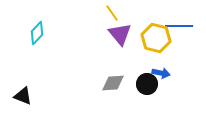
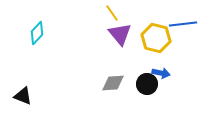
blue line: moved 4 px right, 2 px up; rotated 8 degrees counterclockwise
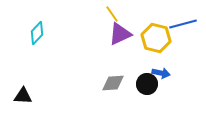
yellow line: moved 1 px down
blue line: rotated 8 degrees counterclockwise
purple triangle: rotated 45 degrees clockwise
black triangle: rotated 18 degrees counterclockwise
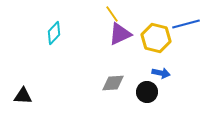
blue line: moved 3 px right
cyan diamond: moved 17 px right
black circle: moved 8 px down
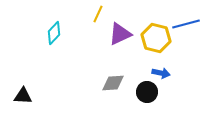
yellow line: moved 14 px left; rotated 60 degrees clockwise
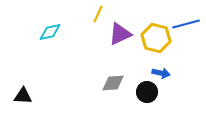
cyan diamond: moved 4 px left, 1 px up; rotated 35 degrees clockwise
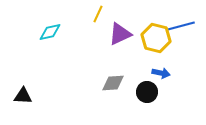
blue line: moved 5 px left, 2 px down
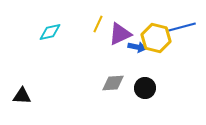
yellow line: moved 10 px down
blue line: moved 1 px right, 1 px down
blue arrow: moved 24 px left, 26 px up
black circle: moved 2 px left, 4 px up
black triangle: moved 1 px left
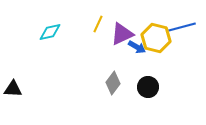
purple triangle: moved 2 px right
blue arrow: rotated 18 degrees clockwise
gray diamond: rotated 50 degrees counterclockwise
black circle: moved 3 px right, 1 px up
black triangle: moved 9 px left, 7 px up
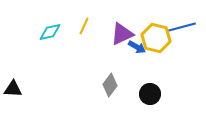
yellow line: moved 14 px left, 2 px down
gray diamond: moved 3 px left, 2 px down
black circle: moved 2 px right, 7 px down
